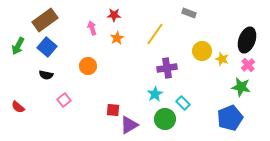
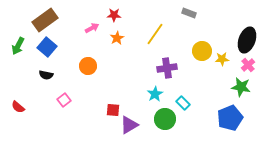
pink arrow: rotated 80 degrees clockwise
yellow star: rotated 24 degrees counterclockwise
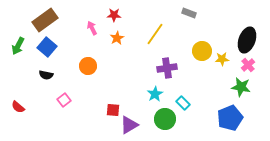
pink arrow: rotated 88 degrees counterclockwise
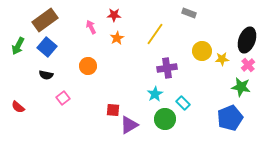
pink arrow: moved 1 px left, 1 px up
pink square: moved 1 px left, 2 px up
